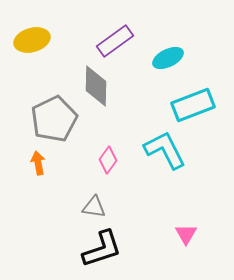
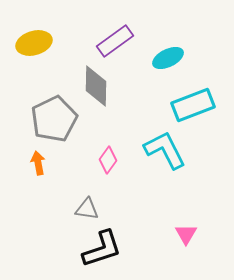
yellow ellipse: moved 2 px right, 3 px down
gray triangle: moved 7 px left, 2 px down
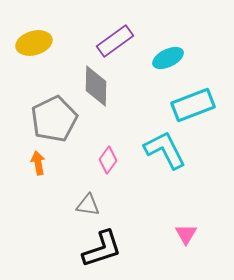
gray triangle: moved 1 px right, 4 px up
